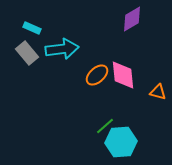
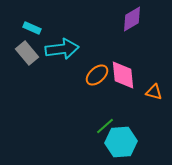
orange triangle: moved 4 px left
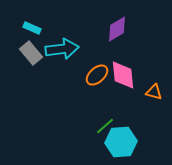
purple diamond: moved 15 px left, 10 px down
gray rectangle: moved 4 px right
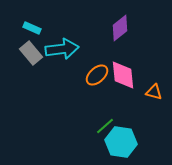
purple diamond: moved 3 px right, 1 px up; rotated 8 degrees counterclockwise
cyan hexagon: rotated 12 degrees clockwise
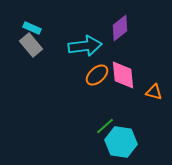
cyan arrow: moved 23 px right, 3 px up
gray rectangle: moved 8 px up
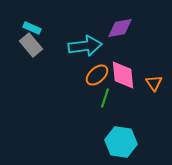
purple diamond: rotated 28 degrees clockwise
orange triangle: moved 9 px up; rotated 42 degrees clockwise
green line: moved 28 px up; rotated 30 degrees counterclockwise
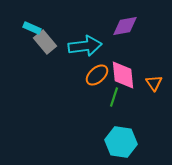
purple diamond: moved 5 px right, 2 px up
gray rectangle: moved 14 px right, 3 px up
green line: moved 9 px right, 1 px up
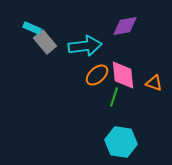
orange triangle: rotated 36 degrees counterclockwise
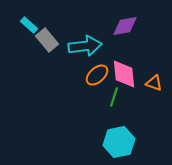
cyan rectangle: moved 3 px left, 3 px up; rotated 18 degrees clockwise
gray rectangle: moved 2 px right, 2 px up
pink diamond: moved 1 px right, 1 px up
cyan hexagon: moved 2 px left; rotated 20 degrees counterclockwise
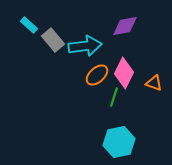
gray rectangle: moved 6 px right
pink diamond: moved 1 px up; rotated 32 degrees clockwise
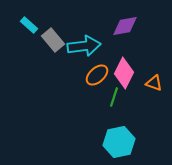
cyan arrow: moved 1 px left
